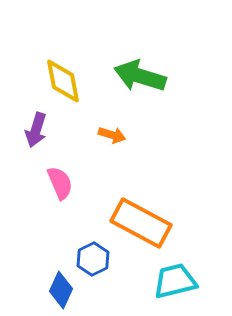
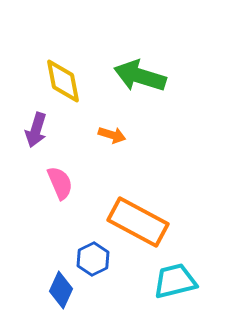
orange rectangle: moved 3 px left, 1 px up
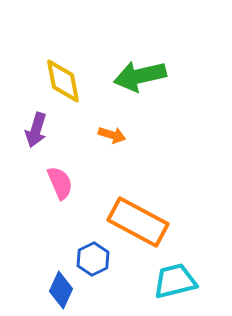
green arrow: rotated 30 degrees counterclockwise
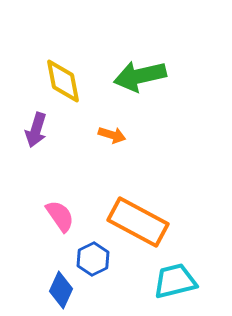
pink semicircle: moved 33 px down; rotated 12 degrees counterclockwise
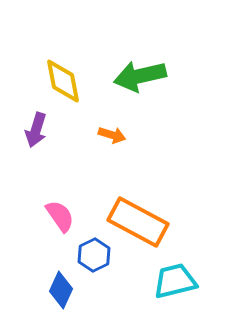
blue hexagon: moved 1 px right, 4 px up
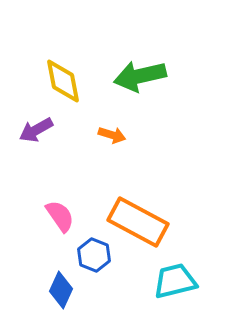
purple arrow: rotated 44 degrees clockwise
blue hexagon: rotated 12 degrees counterclockwise
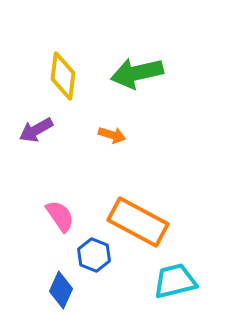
green arrow: moved 3 px left, 3 px up
yellow diamond: moved 5 px up; rotated 18 degrees clockwise
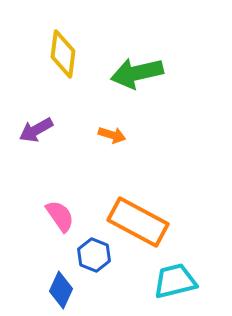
yellow diamond: moved 22 px up
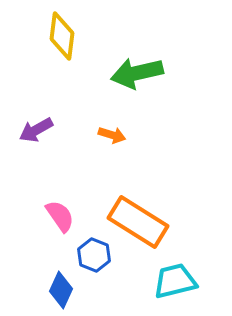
yellow diamond: moved 1 px left, 18 px up
orange rectangle: rotated 4 degrees clockwise
